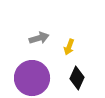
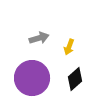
black diamond: moved 2 px left, 1 px down; rotated 25 degrees clockwise
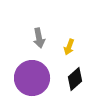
gray arrow: rotated 96 degrees clockwise
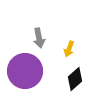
yellow arrow: moved 2 px down
purple circle: moved 7 px left, 7 px up
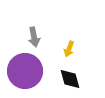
gray arrow: moved 5 px left, 1 px up
black diamond: moved 5 px left; rotated 65 degrees counterclockwise
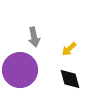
yellow arrow: rotated 28 degrees clockwise
purple circle: moved 5 px left, 1 px up
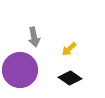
black diamond: moved 1 px up; rotated 40 degrees counterclockwise
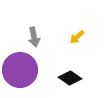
yellow arrow: moved 8 px right, 12 px up
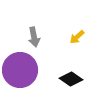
black diamond: moved 1 px right, 1 px down
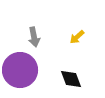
black diamond: rotated 35 degrees clockwise
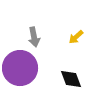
yellow arrow: moved 1 px left
purple circle: moved 2 px up
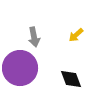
yellow arrow: moved 2 px up
